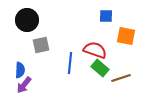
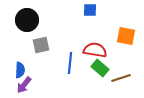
blue square: moved 16 px left, 6 px up
red semicircle: rotated 10 degrees counterclockwise
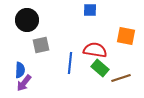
purple arrow: moved 2 px up
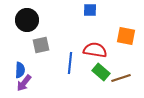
green rectangle: moved 1 px right, 4 px down
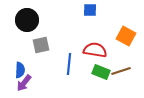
orange square: rotated 18 degrees clockwise
blue line: moved 1 px left, 1 px down
green rectangle: rotated 18 degrees counterclockwise
brown line: moved 7 px up
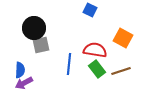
blue square: rotated 24 degrees clockwise
black circle: moved 7 px right, 8 px down
orange square: moved 3 px left, 2 px down
green rectangle: moved 4 px left, 3 px up; rotated 30 degrees clockwise
purple arrow: rotated 24 degrees clockwise
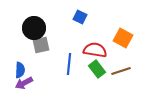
blue square: moved 10 px left, 7 px down
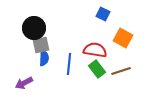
blue square: moved 23 px right, 3 px up
blue semicircle: moved 24 px right, 12 px up
